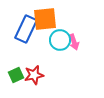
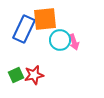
blue rectangle: moved 2 px left
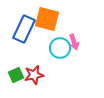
orange square: moved 2 px right; rotated 20 degrees clockwise
cyan circle: moved 8 px down
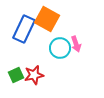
orange square: rotated 15 degrees clockwise
pink arrow: moved 2 px right, 2 px down
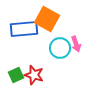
blue rectangle: rotated 60 degrees clockwise
red star: rotated 30 degrees clockwise
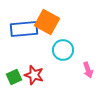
orange square: moved 3 px down
pink arrow: moved 12 px right, 26 px down
cyan circle: moved 3 px right, 2 px down
green square: moved 2 px left, 2 px down
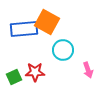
red star: moved 1 px right, 3 px up; rotated 18 degrees counterclockwise
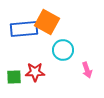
pink arrow: moved 1 px left
green square: rotated 21 degrees clockwise
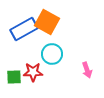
blue rectangle: rotated 24 degrees counterclockwise
cyan circle: moved 11 px left, 4 px down
red star: moved 2 px left
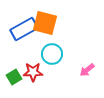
orange square: moved 2 px left, 1 px down; rotated 15 degrees counterclockwise
pink arrow: rotated 70 degrees clockwise
green square: rotated 28 degrees counterclockwise
